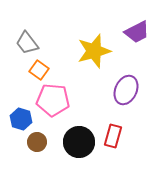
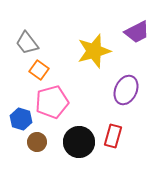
pink pentagon: moved 1 px left, 2 px down; rotated 20 degrees counterclockwise
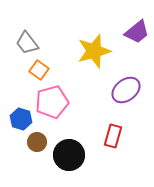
purple trapezoid: rotated 12 degrees counterclockwise
purple ellipse: rotated 28 degrees clockwise
black circle: moved 10 px left, 13 px down
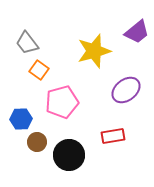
pink pentagon: moved 10 px right
blue hexagon: rotated 20 degrees counterclockwise
red rectangle: rotated 65 degrees clockwise
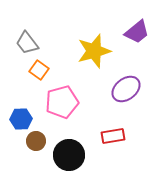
purple ellipse: moved 1 px up
brown circle: moved 1 px left, 1 px up
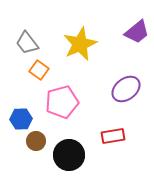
yellow star: moved 14 px left, 7 px up; rotated 8 degrees counterclockwise
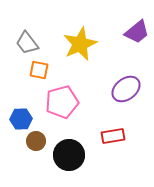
orange square: rotated 24 degrees counterclockwise
